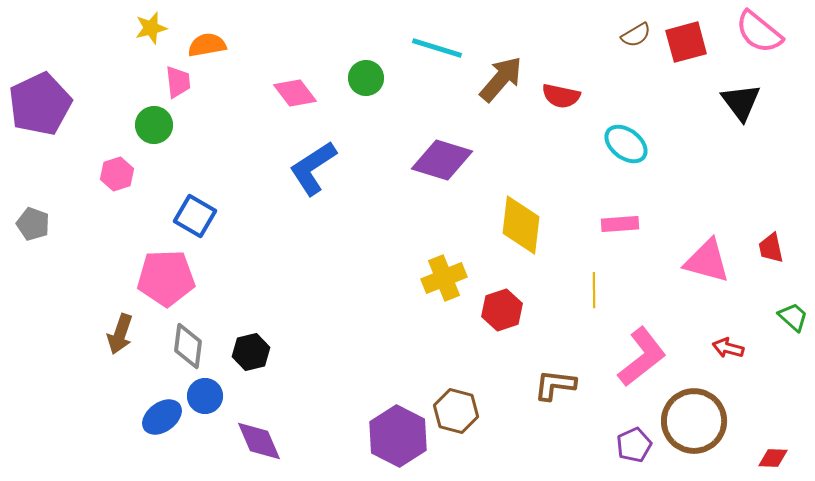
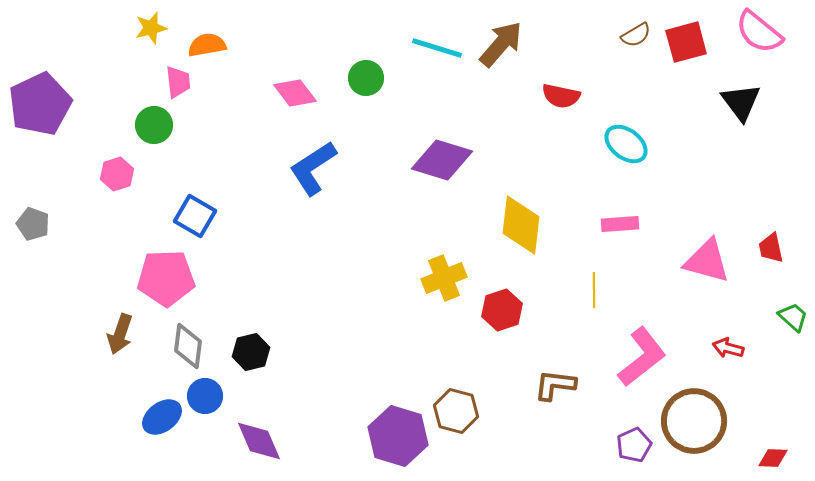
brown arrow at (501, 79): moved 35 px up
purple hexagon at (398, 436): rotated 10 degrees counterclockwise
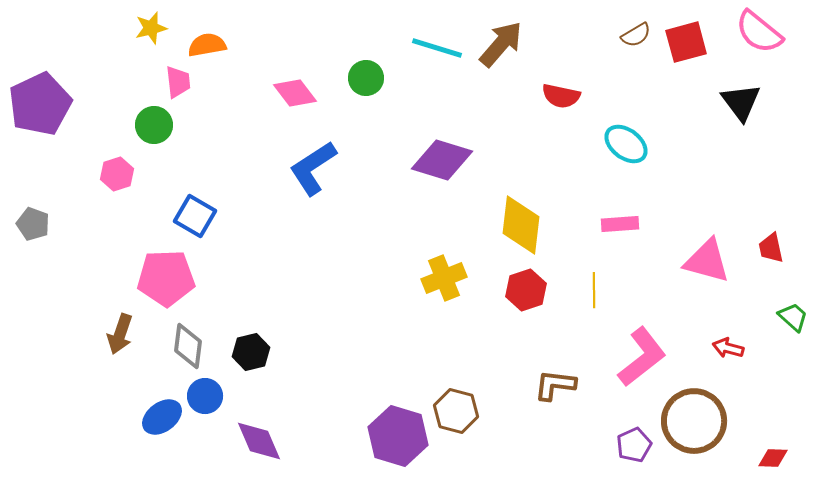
red hexagon at (502, 310): moved 24 px right, 20 px up
